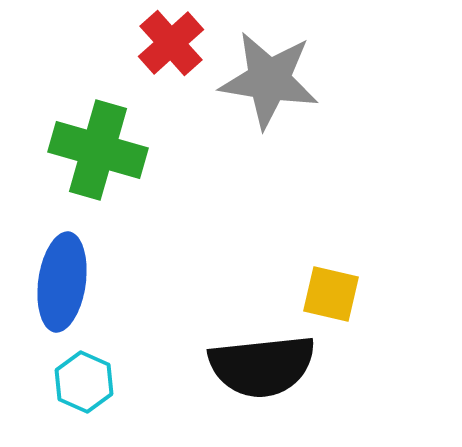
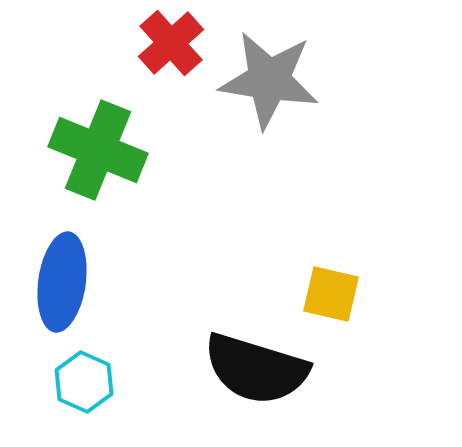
green cross: rotated 6 degrees clockwise
black semicircle: moved 6 px left, 3 px down; rotated 23 degrees clockwise
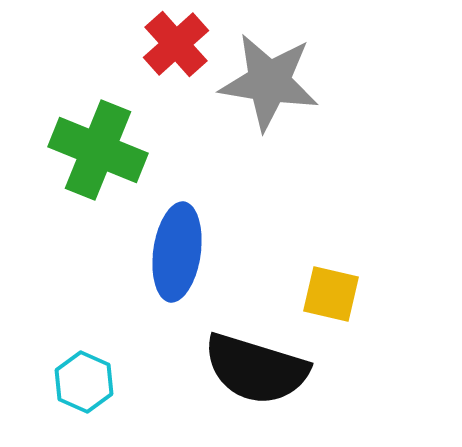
red cross: moved 5 px right, 1 px down
gray star: moved 2 px down
blue ellipse: moved 115 px right, 30 px up
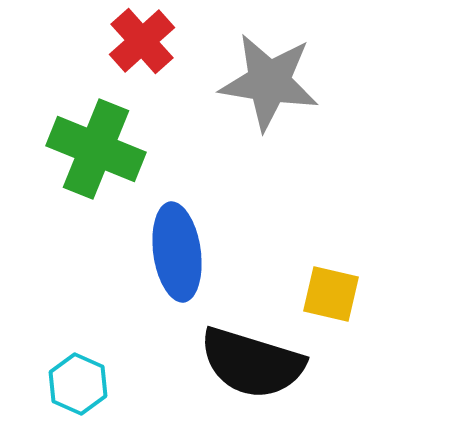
red cross: moved 34 px left, 3 px up
green cross: moved 2 px left, 1 px up
blue ellipse: rotated 16 degrees counterclockwise
black semicircle: moved 4 px left, 6 px up
cyan hexagon: moved 6 px left, 2 px down
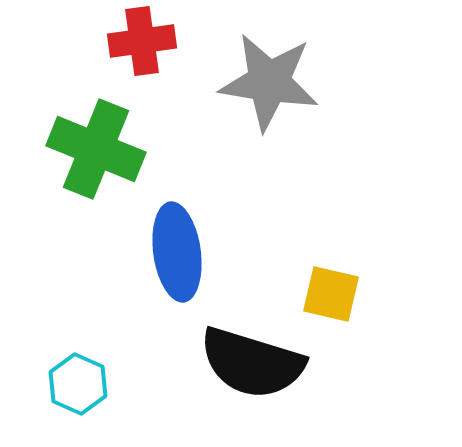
red cross: rotated 34 degrees clockwise
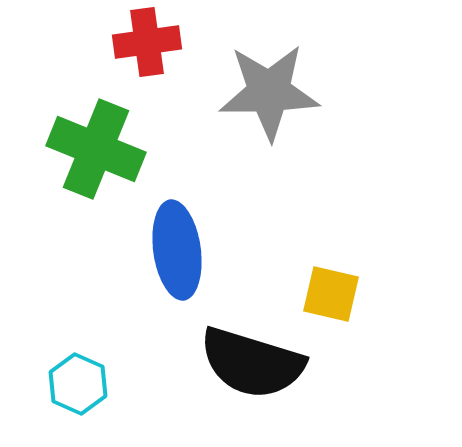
red cross: moved 5 px right, 1 px down
gray star: moved 10 px down; rotated 10 degrees counterclockwise
blue ellipse: moved 2 px up
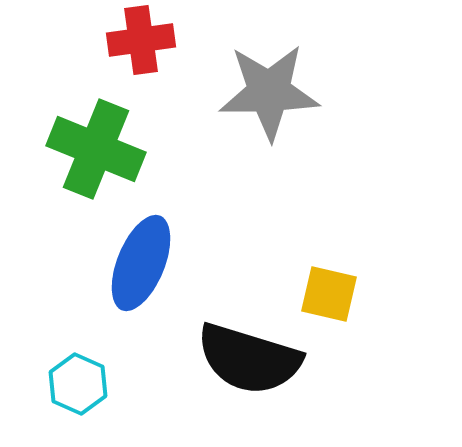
red cross: moved 6 px left, 2 px up
blue ellipse: moved 36 px left, 13 px down; rotated 30 degrees clockwise
yellow square: moved 2 px left
black semicircle: moved 3 px left, 4 px up
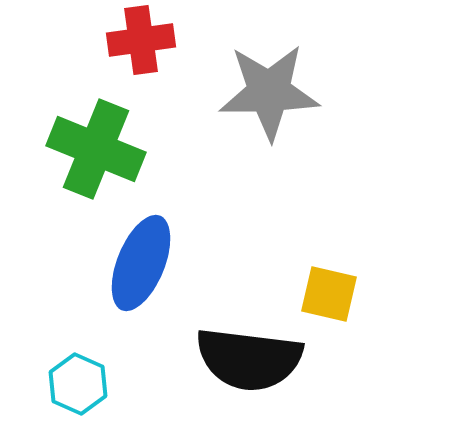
black semicircle: rotated 10 degrees counterclockwise
